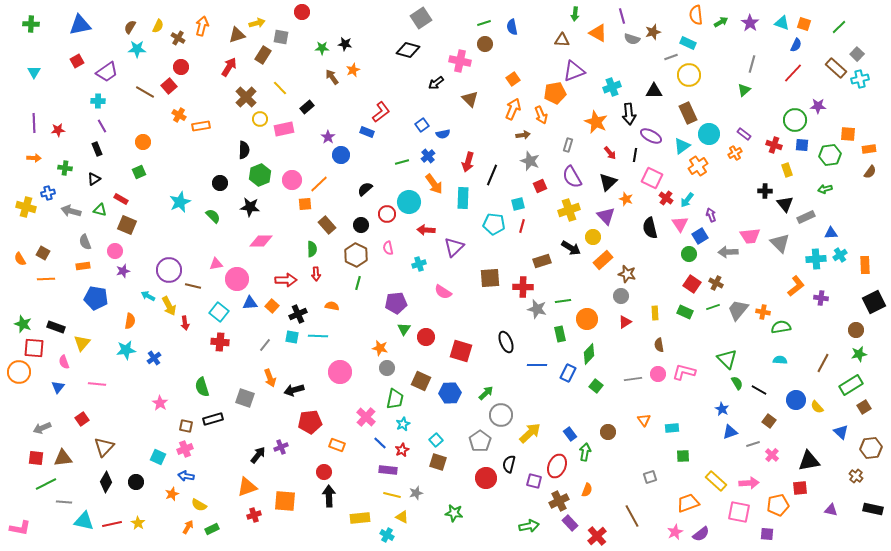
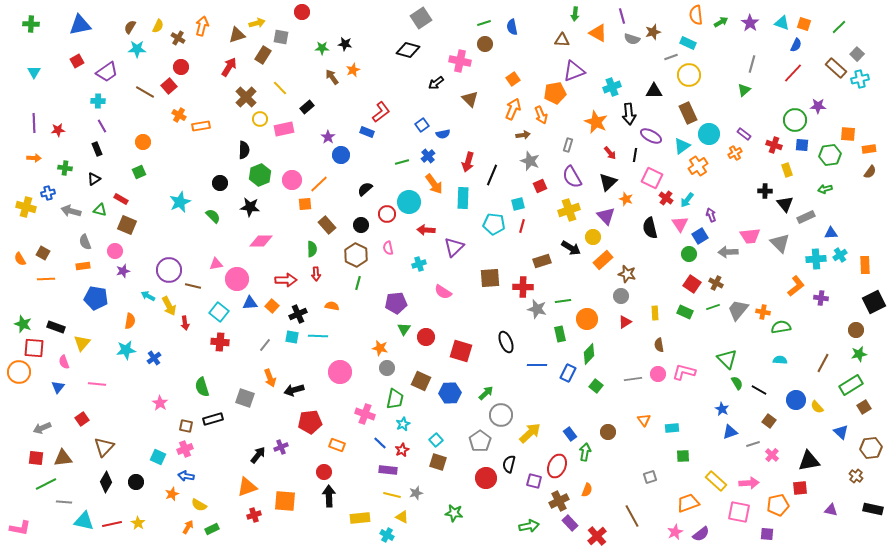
pink cross at (366, 417): moved 1 px left, 3 px up; rotated 24 degrees counterclockwise
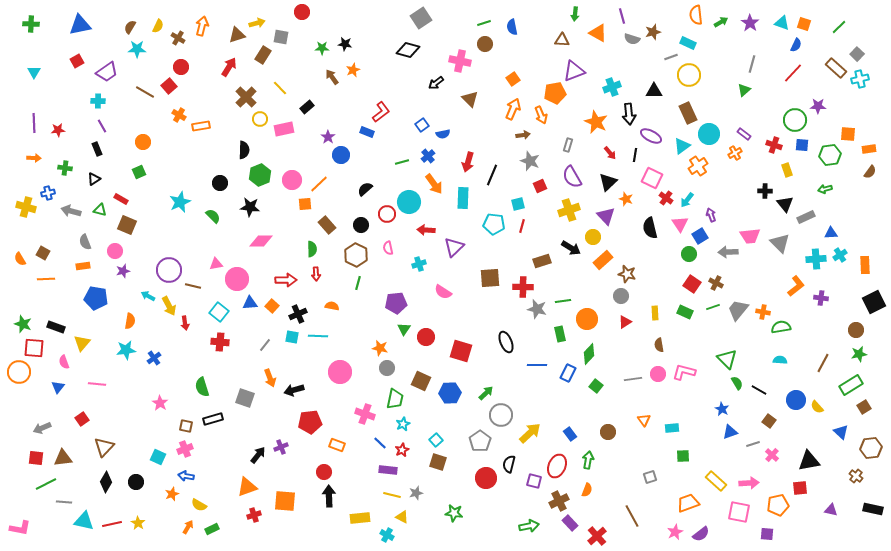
green arrow at (585, 452): moved 3 px right, 8 px down
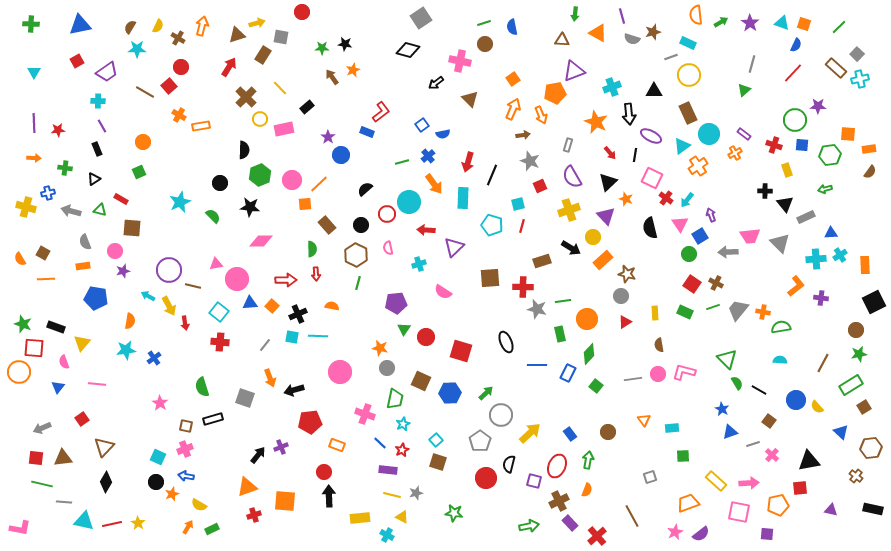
cyan pentagon at (494, 224): moved 2 px left, 1 px down; rotated 10 degrees clockwise
brown square at (127, 225): moved 5 px right, 3 px down; rotated 18 degrees counterclockwise
black circle at (136, 482): moved 20 px right
green line at (46, 484): moved 4 px left; rotated 40 degrees clockwise
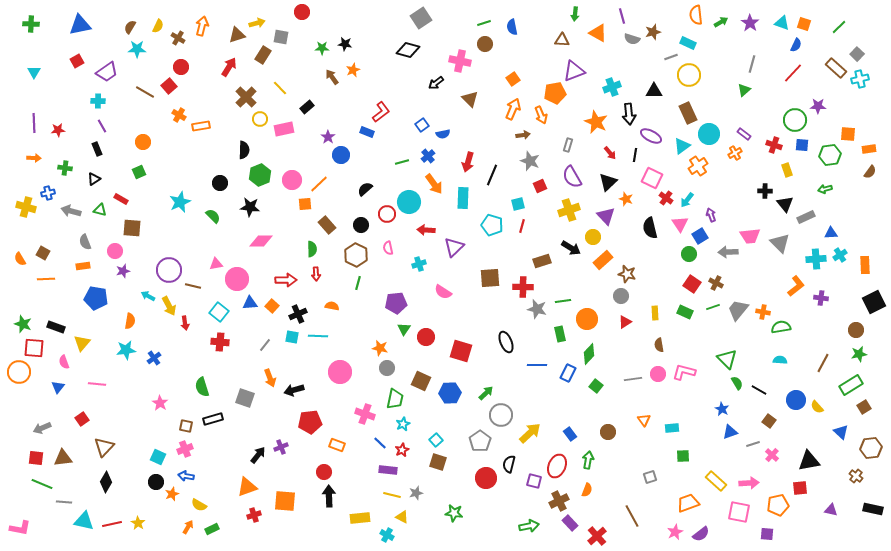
green line at (42, 484): rotated 10 degrees clockwise
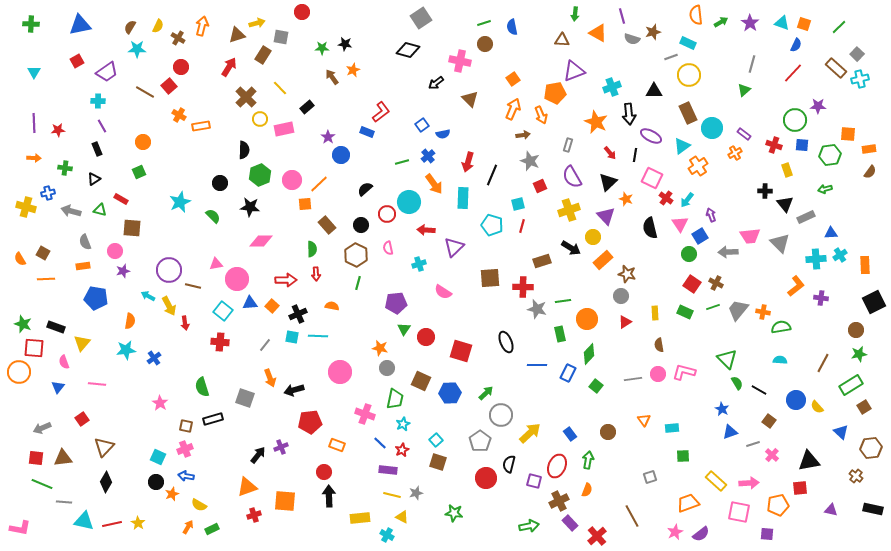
cyan circle at (709, 134): moved 3 px right, 6 px up
cyan square at (219, 312): moved 4 px right, 1 px up
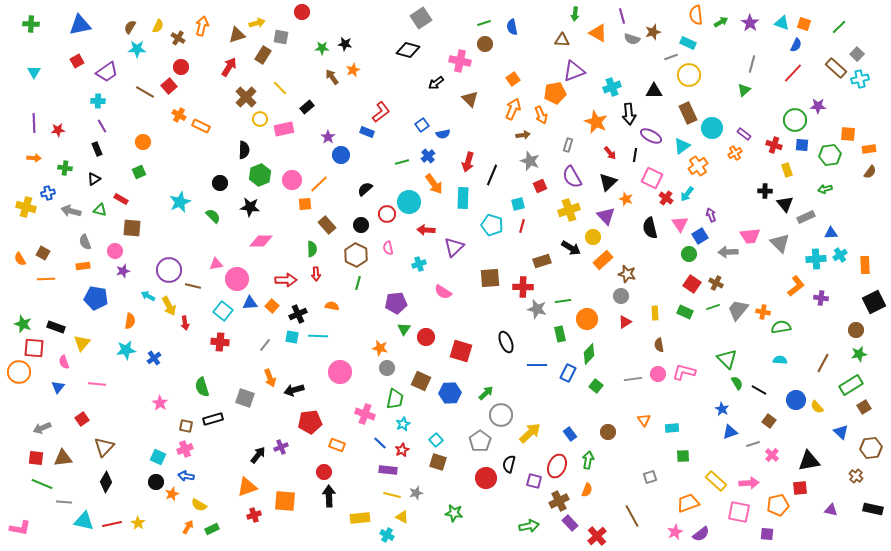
orange rectangle at (201, 126): rotated 36 degrees clockwise
cyan arrow at (687, 200): moved 6 px up
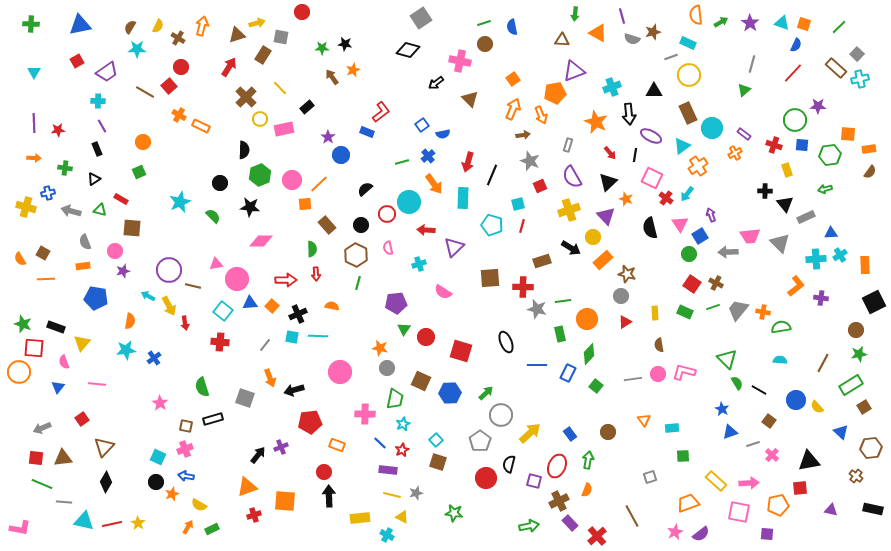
pink cross at (365, 414): rotated 18 degrees counterclockwise
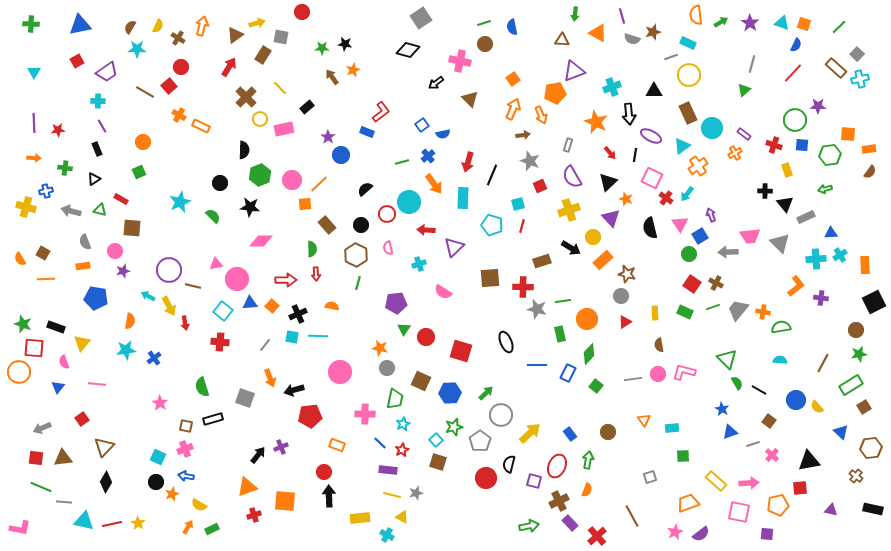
brown triangle at (237, 35): moved 2 px left; rotated 18 degrees counterclockwise
blue cross at (48, 193): moved 2 px left, 2 px up
purple triangle at (606, 216): moved 5 px right, 2 px down
red pentagon at (310, 422): moved 6 px up
green line at (42, 484): moved 1 px left, 3 px down
green star at (454, 513): moved 86 px up; rotated 24 degrees counterclockwise
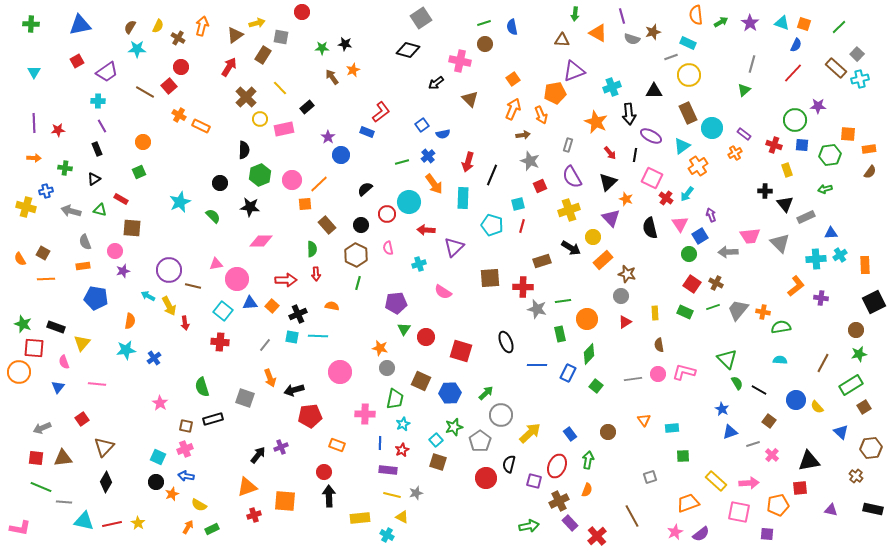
blue line at (380, 443): rotated 48 degrees clockwise
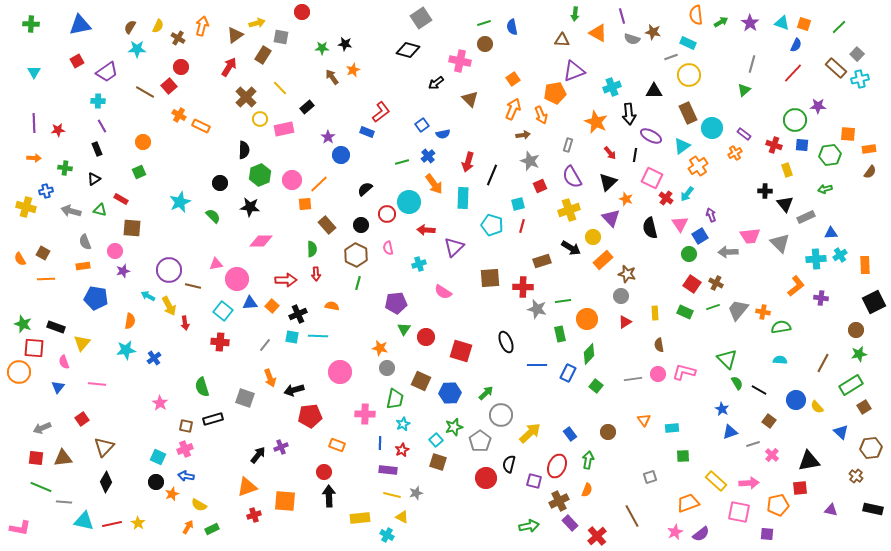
brown star at (653, 32): rotated 28 degrees clockwise
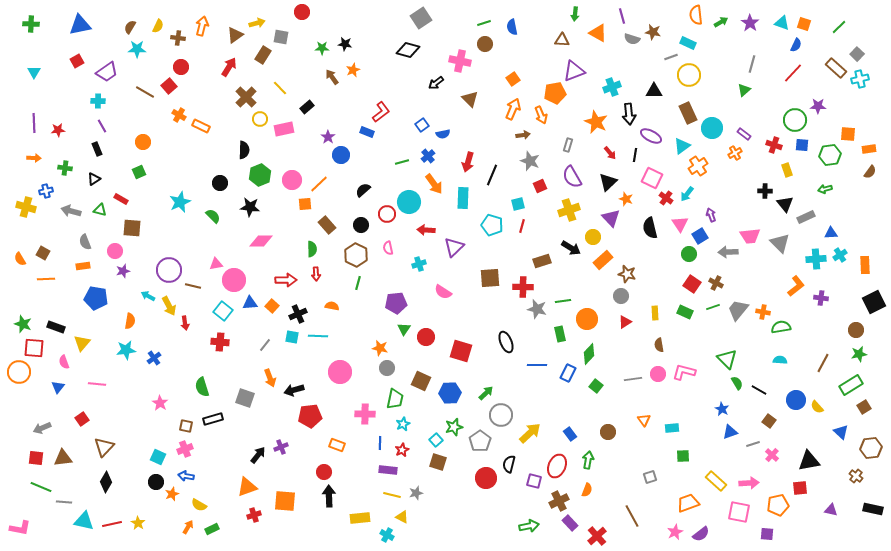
brown cross at (178, 38): rotated 24 degrees counterclockwise
black semicircle at (365, 189): moved 2 px left, 1 px down
pink circle at (237, 279): moved 3 px left, 1 px down
